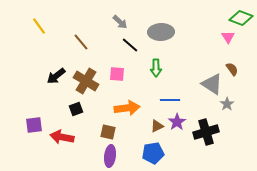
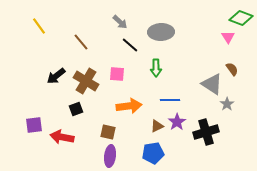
orange arrow: moved 2 px right, 2 px up
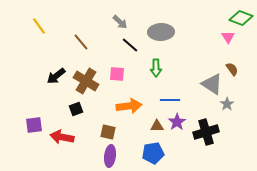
brown triangle: rotated 24 degrees clockwise
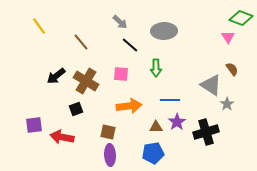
gray ellipse: moved 3 px right, 1 px up
pink square: moved 4 px right
gray triangle: moved 1 px left, 1 px down
brown triangle: moved 1 px left, 1 px down
purple ellipse: moved 1 px up; rotated 10 degrees counterclockwise
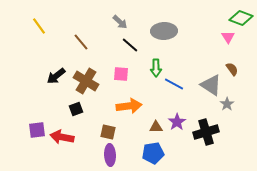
blue line: moved 4 px right, 16 px up; rotated 30 degrees clockwise
purple square: moved 3 px right, 5 px down
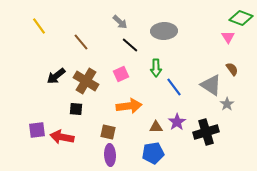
pink square: rotated 28 degrees counterclockwise
blue line: moved 3 px down; rotated 24 degrees clockwise
black square: rotated 24 degrees clockwise
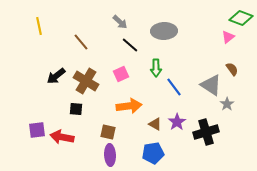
yellow line: rotated 24 degrees clockwise
pink triangle: rotated 24 degrees clockwise
brown triangle: moved 1 px left, 3 px up; rotated 32 degrees clockwise
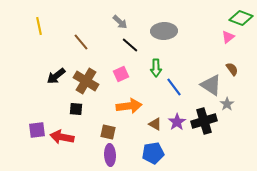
black cross: moved 2 px left, 11 px up
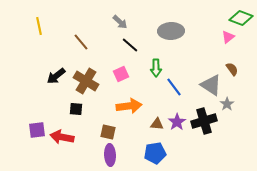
gray ellipse: moved 7 px right
brown triangle: moved 2 px right; rotated 24 degrees counterclockwise
blue pentagon: moved 2 px right
